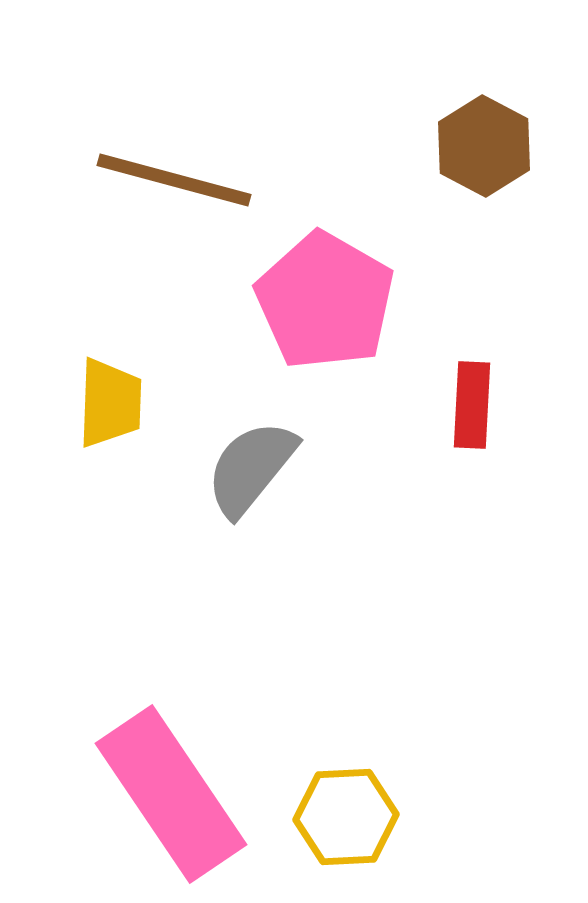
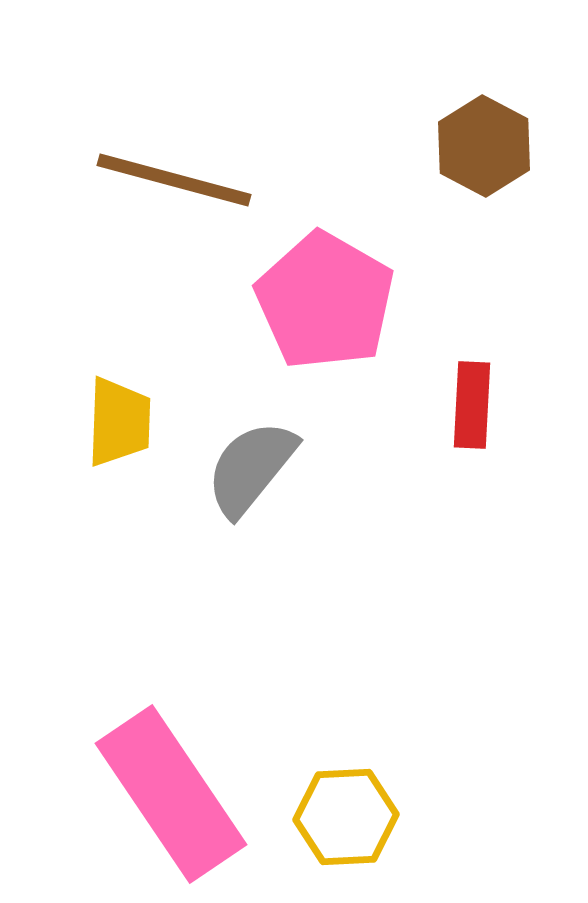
yellow trapezoid: moved 9 px right, 19 px down
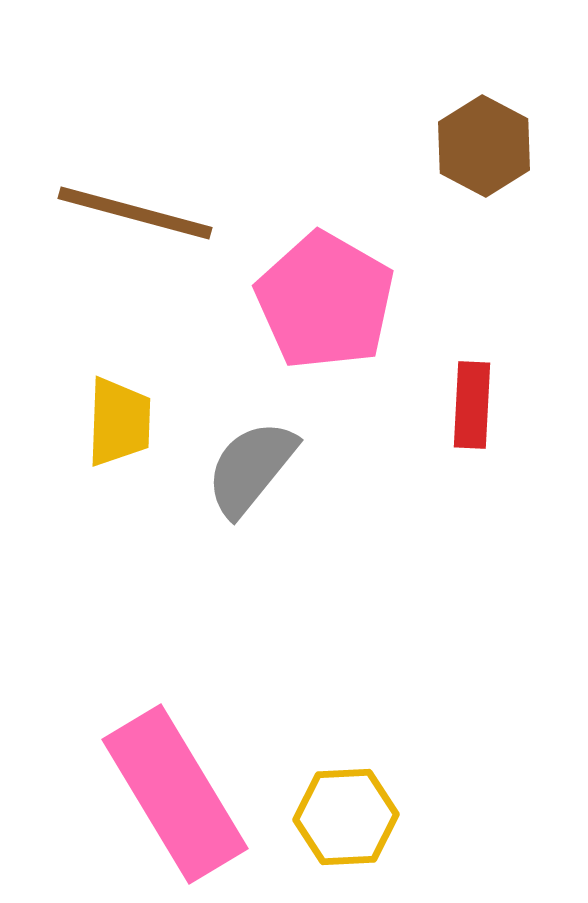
brown line: moved 39 px left, 33 px down
pink rectangle: moved 4 px right; rotated 3 degrees clockwise
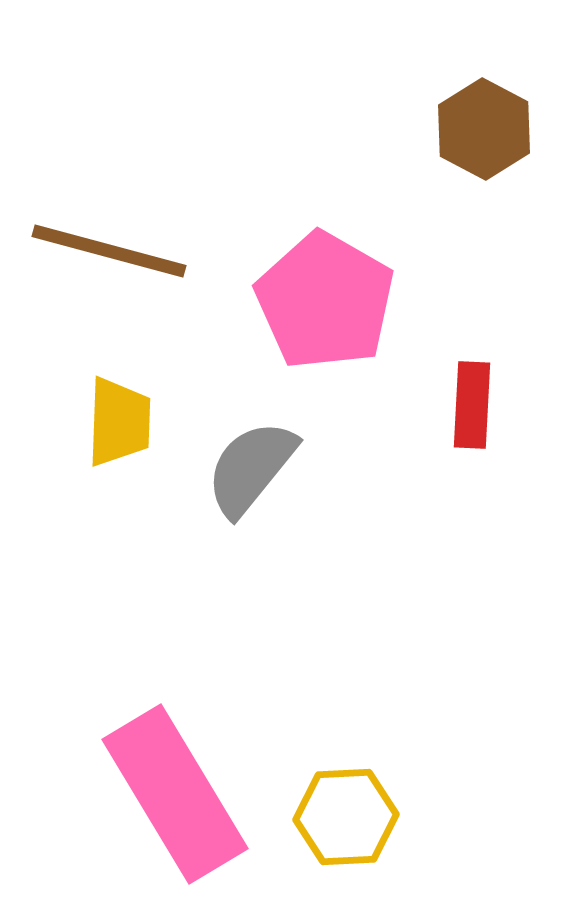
brown hexagon: moved 17 px up
brown line: moved 26 px left, 38 px down
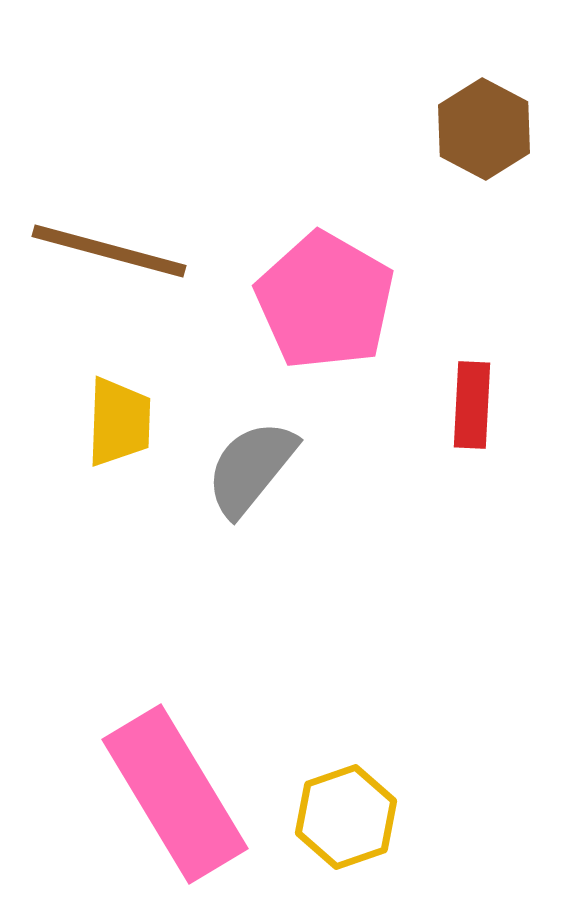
yellow hexagon: rotated 16 degrees counterclockwise
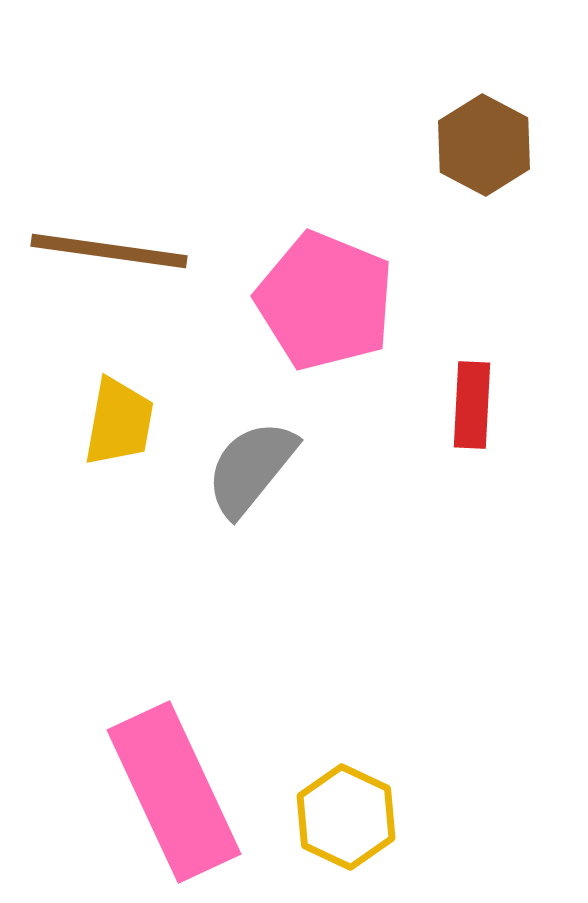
brown hexagon: moved 16 px down
brown line: rotated 7 degrees counterclockwise
pink pentagon: rotated 8 degrees counterclockwise
yellow trapezoid: rotated 8 degrees clockwise
pink rectangle: moved 1 px left, 2 px up; rotated 6 degrees clockwise
yellow hexagon: rotated 16 degrees counterclockwise
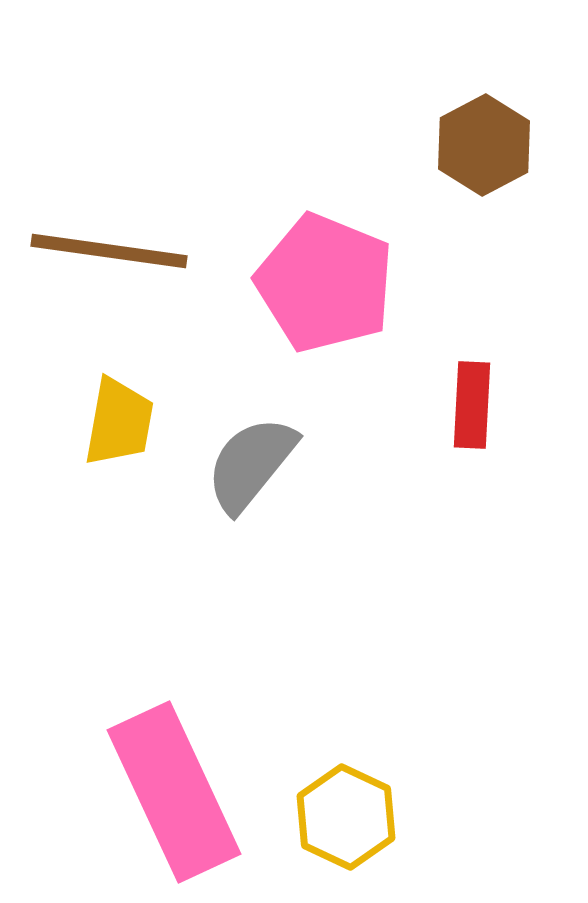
brown hexagon: rotated 4 degrees clockwise
pink pentagon: moved 18 px up
gray semicircle: moved 4 px up
